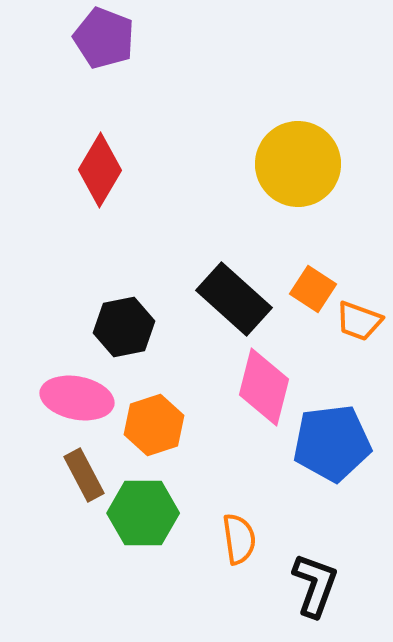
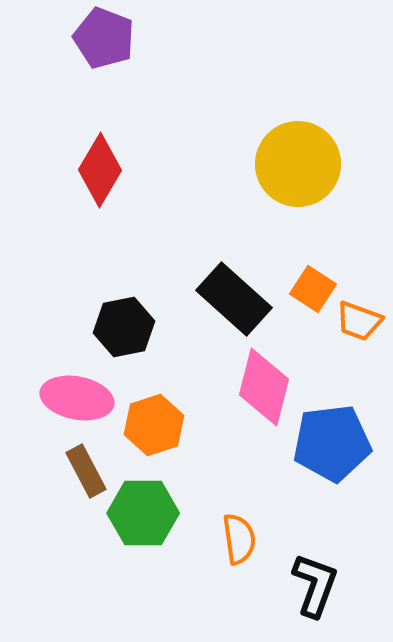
brown rectangle: moved 2 px right, 4 px up
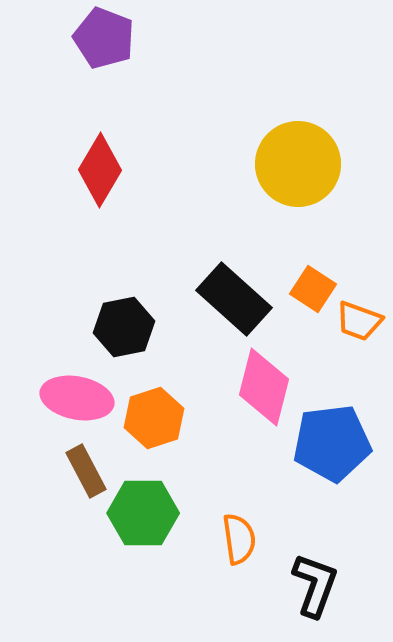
orange hexagon: moved 7 px up
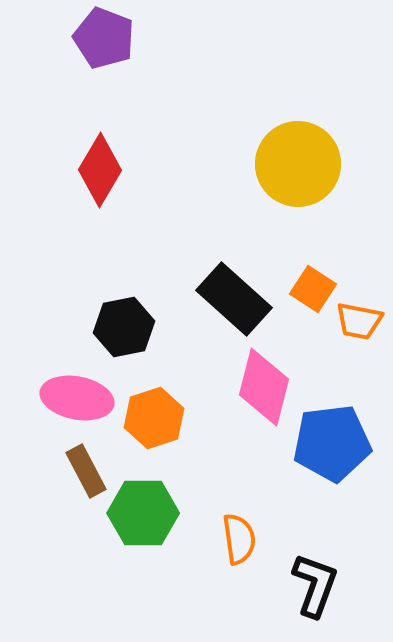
orange trapezoid: rotated 9 degrees counterclockwise
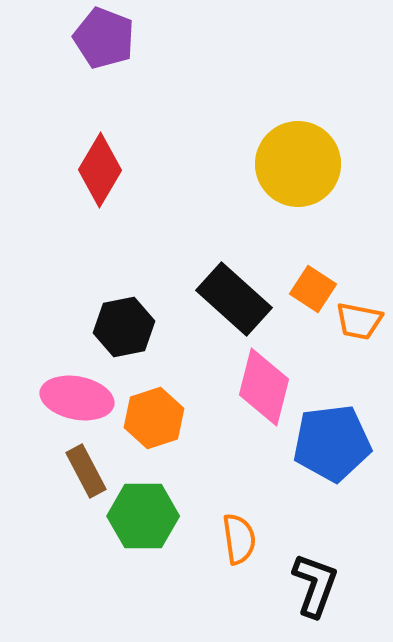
green hexagon: moved 3 px down
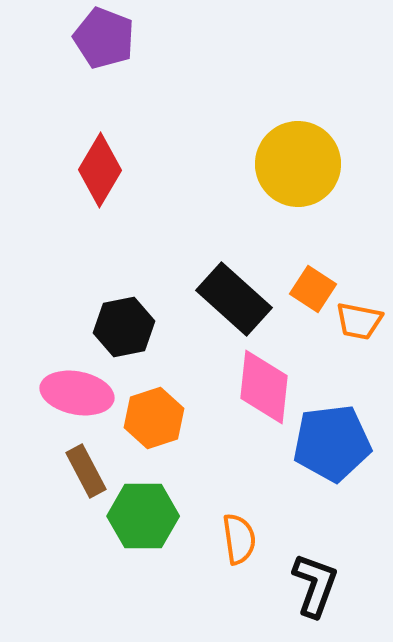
pink diamond: rotated 8 degrees counterclockwise
pink ellipse: moved 5 px up
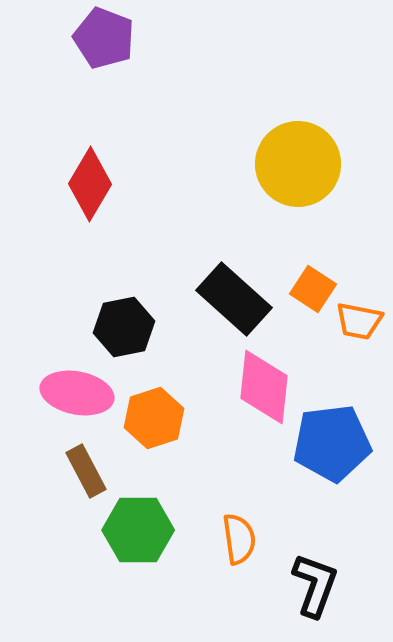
red diamond: moved 10 px left, 14 px down
green hexagon: moved 5 px left, 14 px down
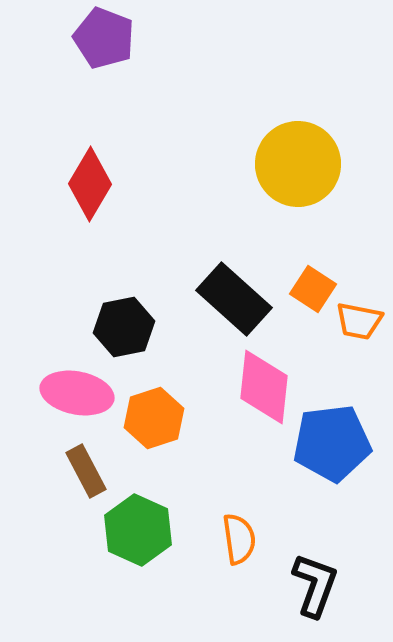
green hexagon: rotated 24 degrees clockwise
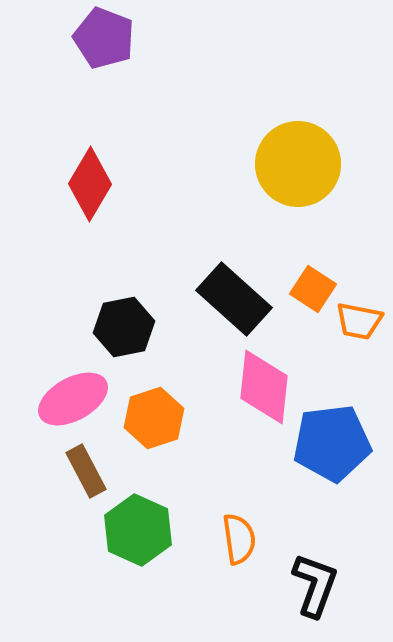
pink ellipse: moved 4 px left, 6 px down; rotated 40 degrees counterclockwise
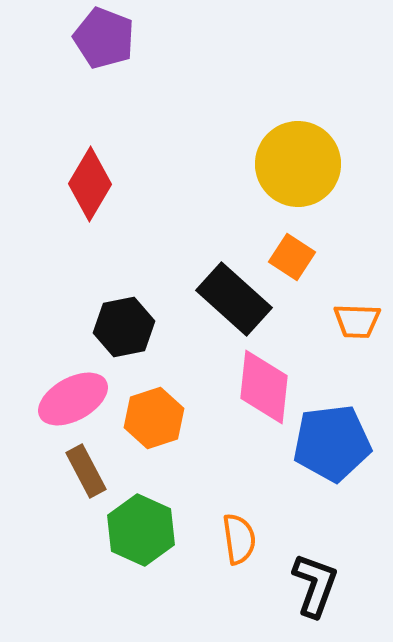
orange square: moved 21 px left, 32 px up
orange trapezoid: moved 2 px left; rotated 9 degrees counterclockwise
green hexagon: moved 3 px right
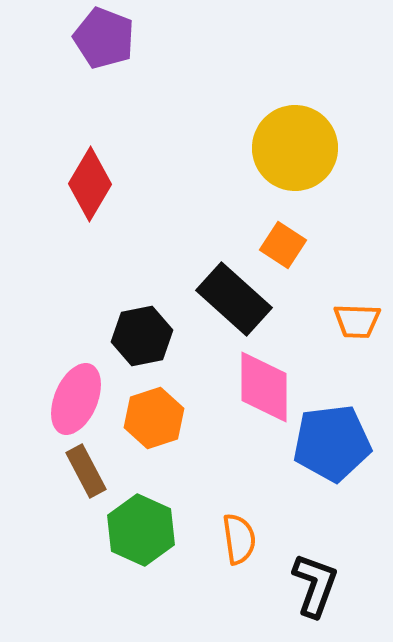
yellow circle: moved 3 px left, 16 px up
orange square: moved 9 px left, 12 px up
black hexagon: moved 18 px right, 9 px down
pink diamond: rotated 6 degrees counterclockwise
pink ellipse: moved 3 px right; rotated 38 degrees counterclockwise
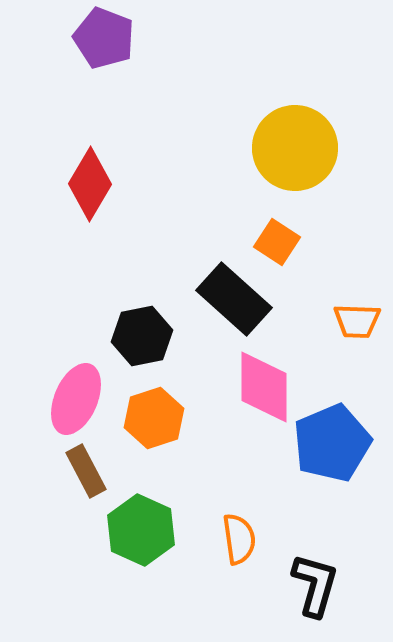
orange square: moved 6 px left, 3 px up
blue pentagon: rotated 16 degrees counterclockwise
black L-shape: rotated 4 degrees counterclockwise
